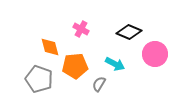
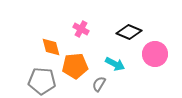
orange diamond: moved 1 px right
gray pentagon: moved 3 px right, 2 px down; rotated 16 degrees counterclockwise
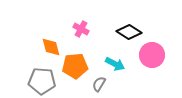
black diamond: rotated 10 degrees clockwise
pink circle: moved 3 px left, 1 px down
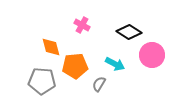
pink cross: moved 1 px right, 4 px up
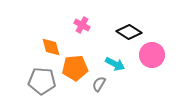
orange pentagon: moved 2 px down
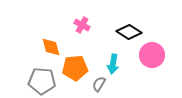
cyan arrow: moved 2 px left; rotated 72 degrees clockwise
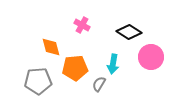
pink circle: moved 1 px left, 2 px down
gray pentagon: moved 4 px left; rotated 8 degrees counterclockwise
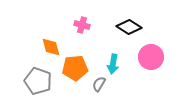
pink cross: rotated 14 degrees counterclockwise
black diamond: moved 5 px up
gray pentagon: rotated 24 degrees clockwise
